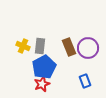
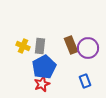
brown rectangle: moved 2 px right, 2 px up
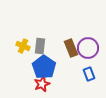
brown rectangle: moved 3 px down
blue pentagon: rotated 10 degrees counterclockwise
blue rectangle: moved 4 px right, 7 px up
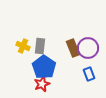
brown rectangle: moved 2 px right
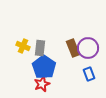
gray rectangle: moved 2 px down
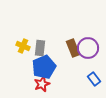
blue pentagon: rotated 15 degrees clockwise
blue rectangle: moved 5 px right, 5 px down; rotated 16 degrees counterclockwise
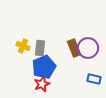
brown rectangle: moved 1 px right
blue rectangle: rotated 40 degrees counterclockwise
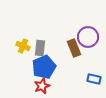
purple circle: moved 11 px up
red star: moved 2 px down
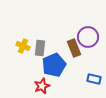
blue pentagon: moved 10 px right, 2 px up
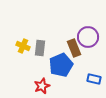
blue pentagon: moved 7 px right
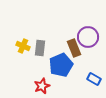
blue rectangle: rotated 16 degrees clockwise
